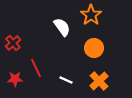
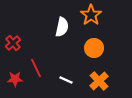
white semicircle: rotated 48 degrees clockwise
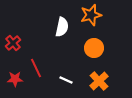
orange star: rotated 20 degrees clockwise
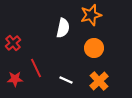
white semicircle: moved 1 px right, 1 px down
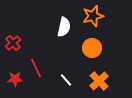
orange star: moved 2 px right, 1 px down
white semicircle: moved 1 px right, 1 px up
orange circle: moved 2 px left
white line: rotated 24 degrees clockwise
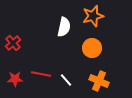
red line: moved 5 px right, 6 px down; rotated 54 degrees counterclockwise
orange cross: rotated 24 degrees counterclockwise
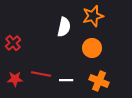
white line: rotated 48 degrees counterclockwise
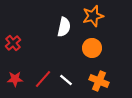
red line: moved 2 px right, 5 px down; rotated 60 degrees counterclockwise
white line: rotated 40 degrees clockwise
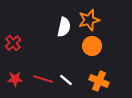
orange star: moved 4 px left, 4 px down
orange circle: moved 2 px up
red line: rotated 66 degrees clockwise
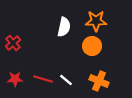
orange star: moved 7 px right, 1 px down; rotated 15 degrees clockwise
